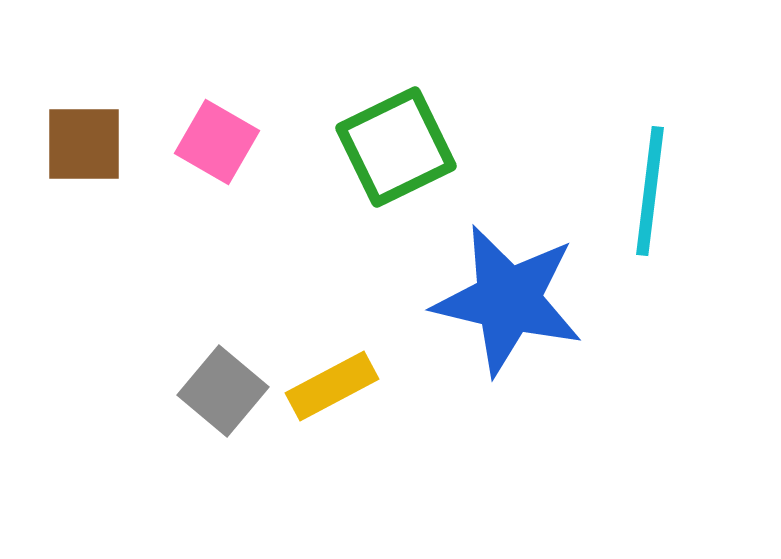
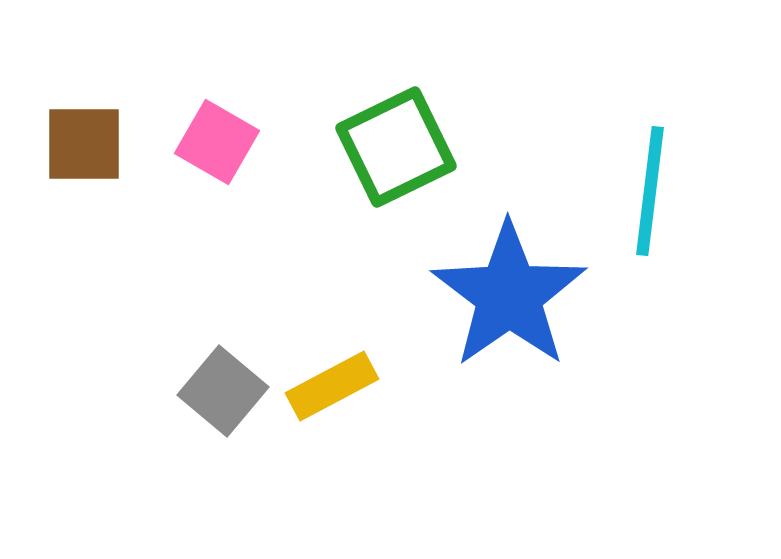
blue star: moved 1 px right, 5 px up; rotated 24 degrees clockwise
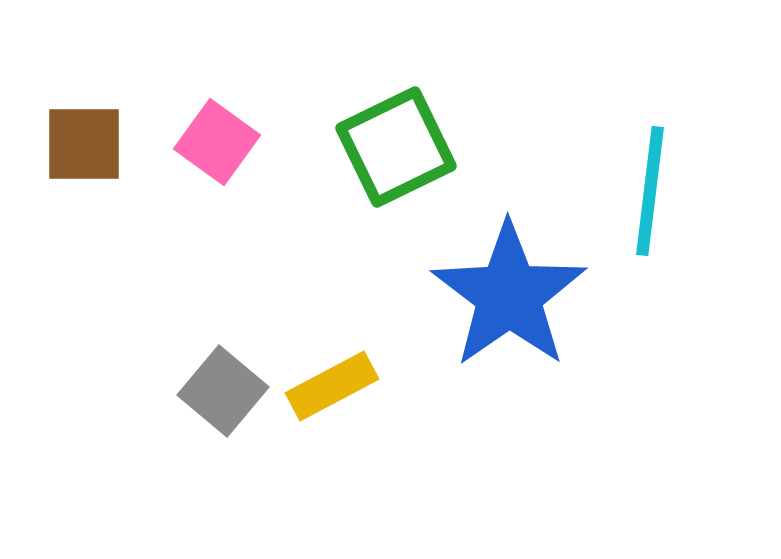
pink square: rotated 6 degrees clockwise
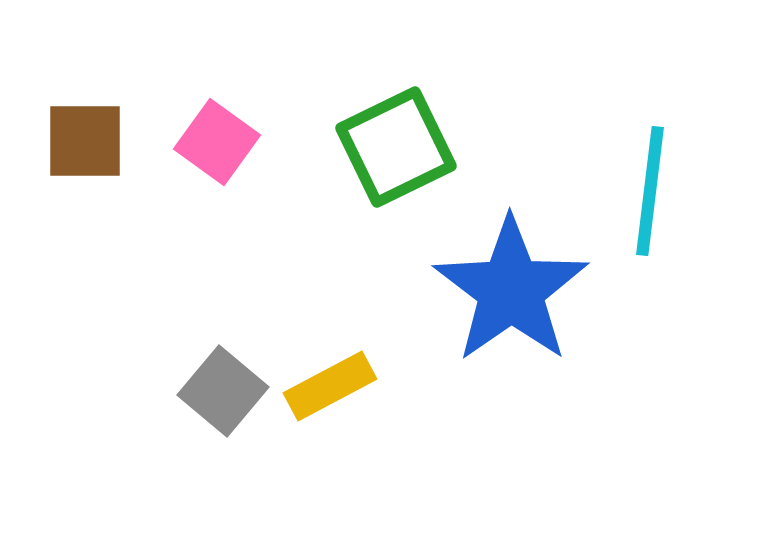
brown square: moved 1 px right, 3 px up
blue star: moved 2 px right, 5 px up
yellow rectangle: moved 2 px left
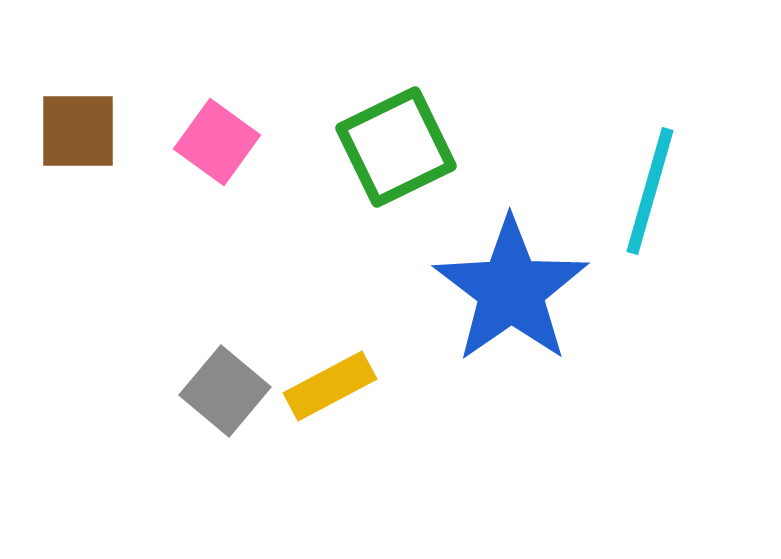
brown square: moved 7 px left, 10 px up
cyan line: rotated 9 degrees clockwise
gray square: moved 2 px right
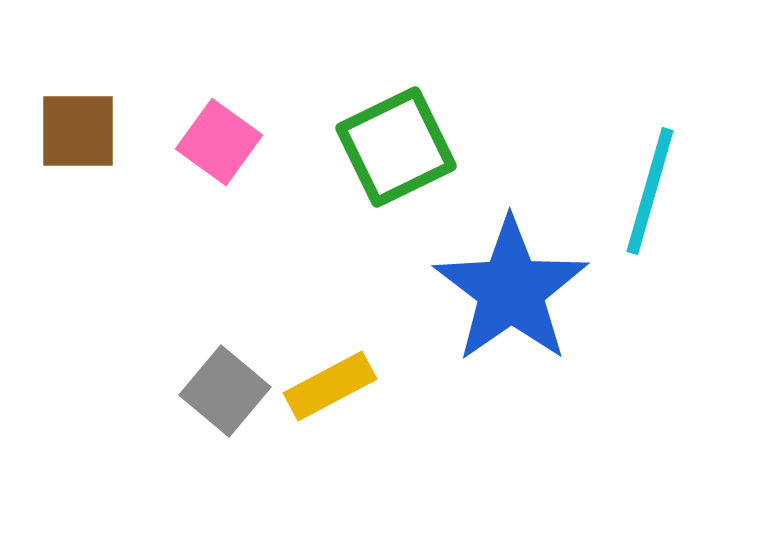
pink square: moved 2 px right
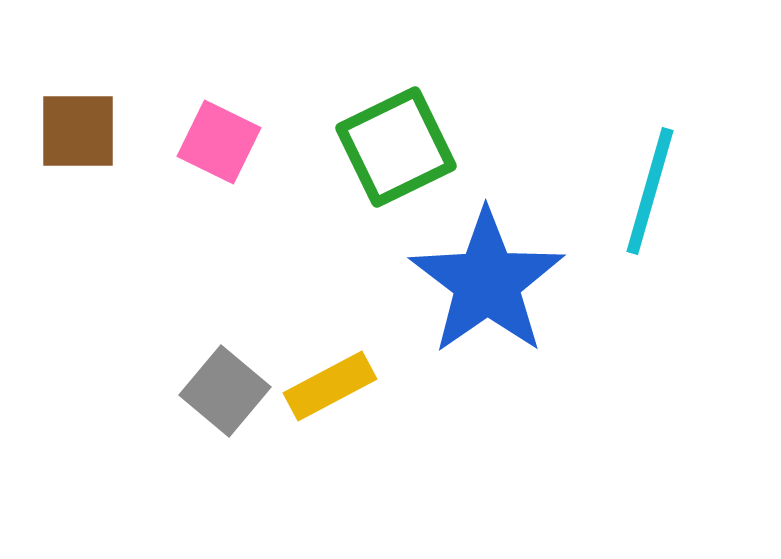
pink square: rotated 10 degrees counterclockwise
blue star: moved 24 px left, 8 px up
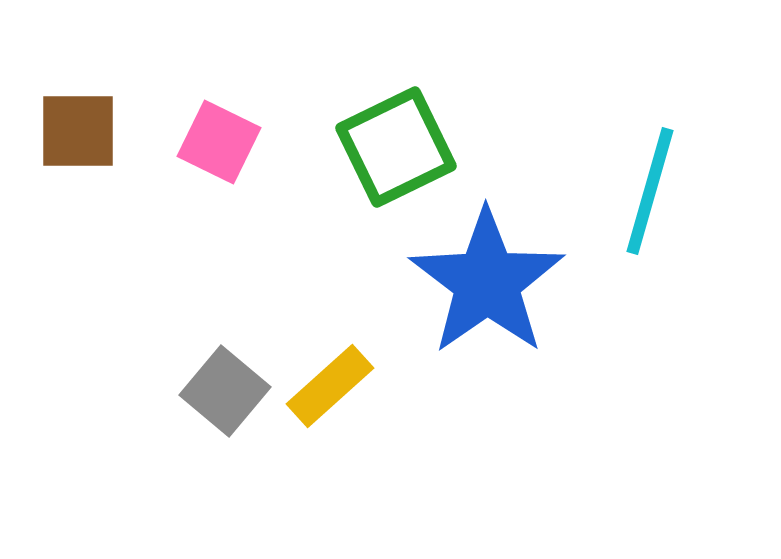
yellow rectangle: rotated 14 degrees counterclockwise
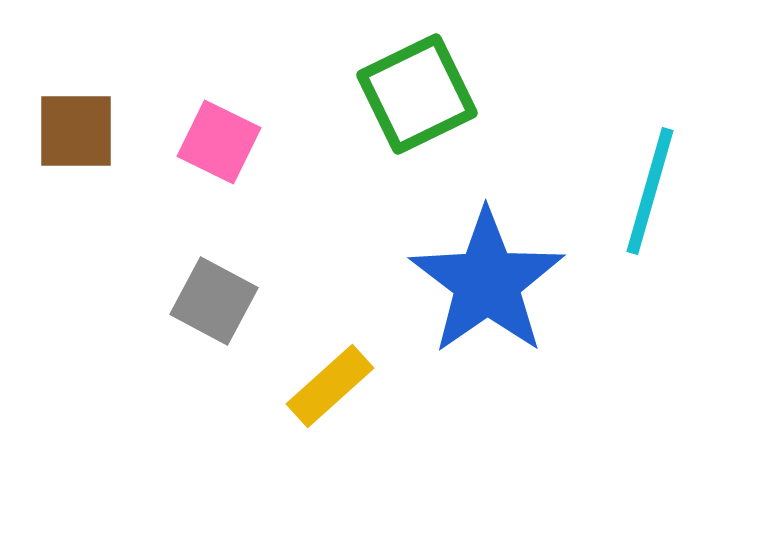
brown square: moved 2 px left
green square: moved 21 px right, 53 px up
gray square: moved 11 px left, 90 px up; rotated 12 degrees counterclockwise
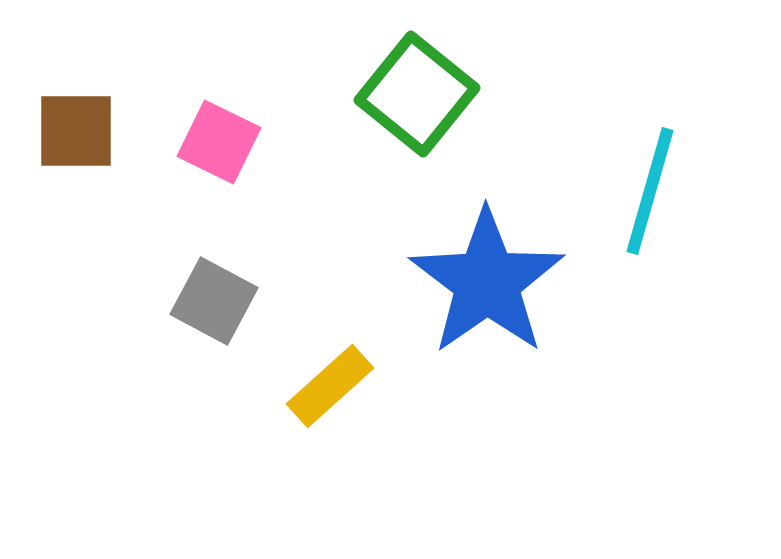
green square: rotated 25 degrees counterclockwise
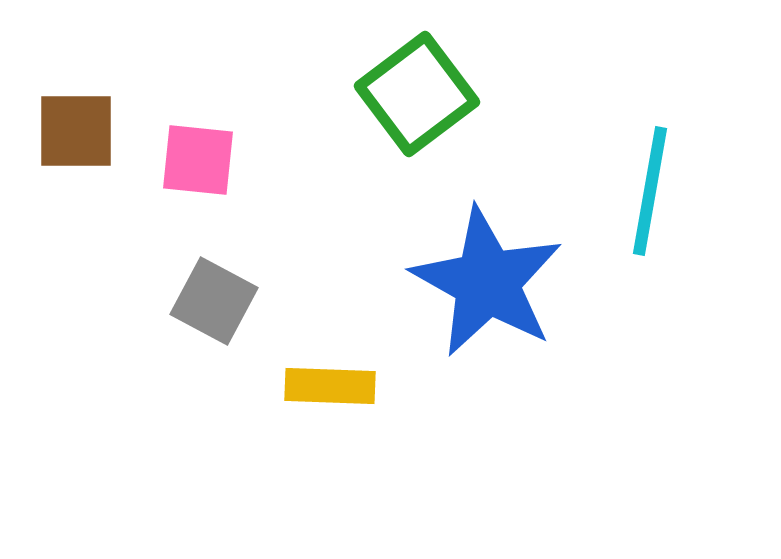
green square: rotated 14 degrees clockwise
pink square: moved 21 px left, 18 px down; rotated 20 degrees counterclockwise
cyan line: rotated 6 degrees counterclockwise
blue star: rotated 8 degrees counterclockwise
yellow rectangle: rotated 44 degrees clockwise
